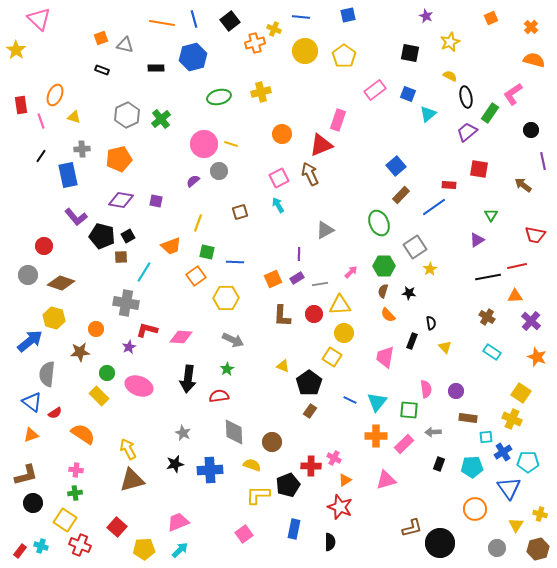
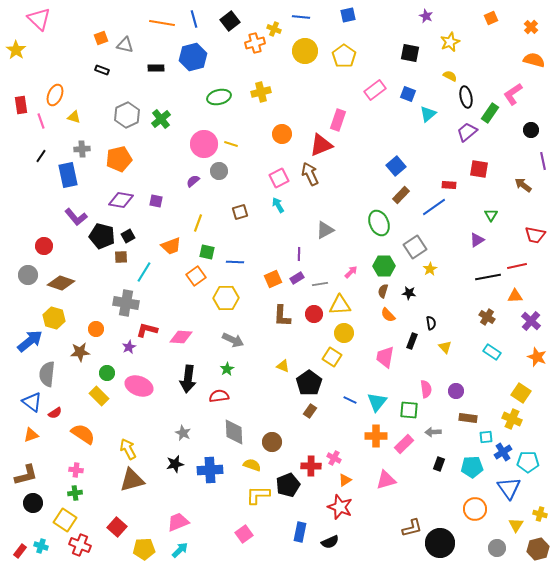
blue rectangle at (294, 529): moved 6 px right, 3 px down
black semicircle at (330, 542): rotated 66 degrees clockwise
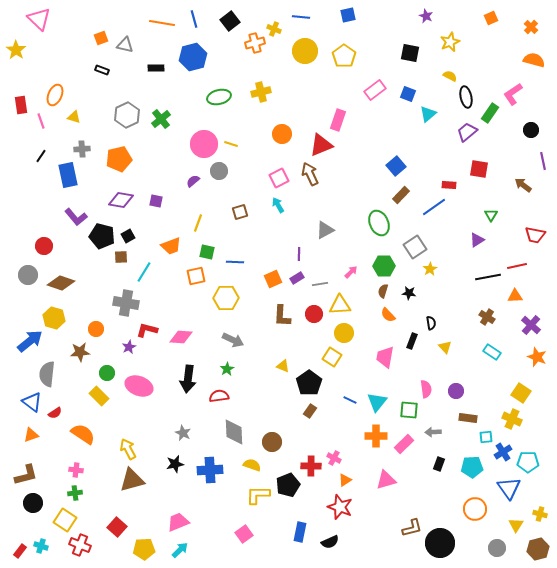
orange square at (196, 276): rotated 24 degrees clockwise
purple cross at (531, 321): moved 4 px down
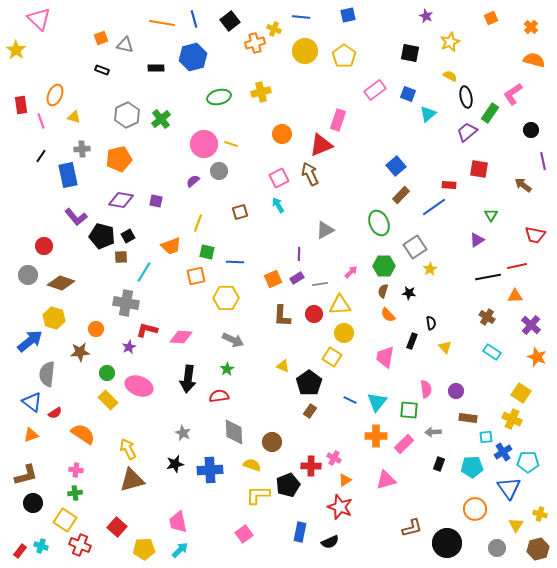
yellow rectangle at (99, 396): moved 9 px right, 4 px down
pink trapezoid at (178, 522): rotated 80 degrees counterclockwise
black circle at (440, 543): moved 7 px right
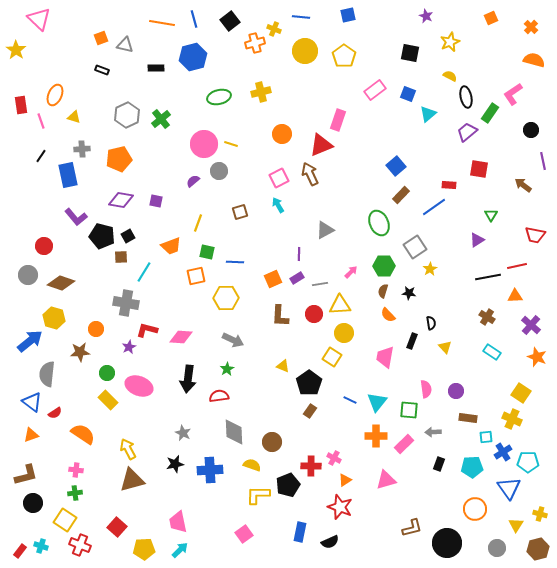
brown L-shape at (282, 316): moved 2 px left
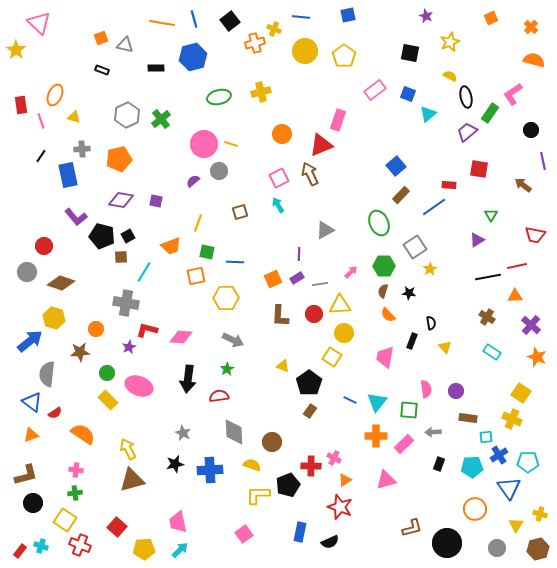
pink triangle at (39, 19): moved 4 px down
gray circle at (28, 275): moved 1 px left, 3 px up
blue cross at (503, 452): moved 4 px left, 3 px down
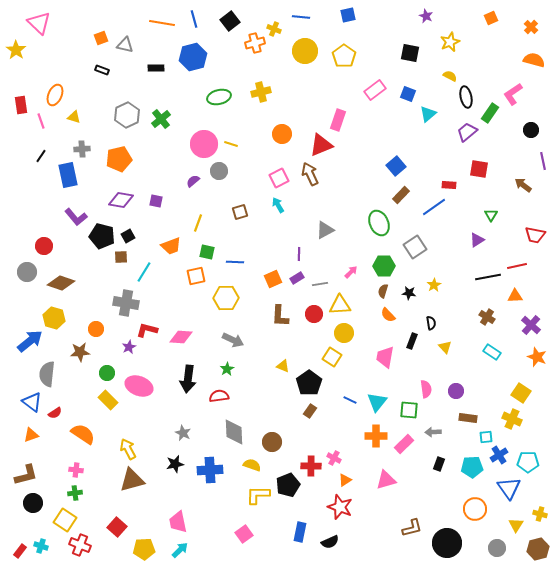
yellow star at (430, 269): moved 4 px right, 16 px down
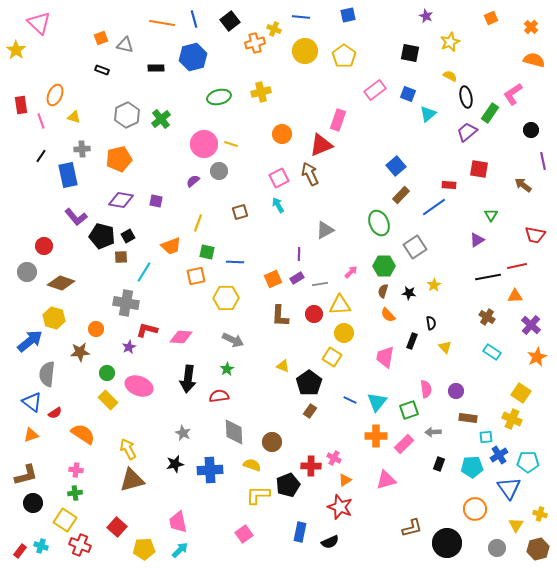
orange star at (537, 357): rotated 24 degrees clockwise
green square at (409, 410): rotated 24 degrees counterclockwise
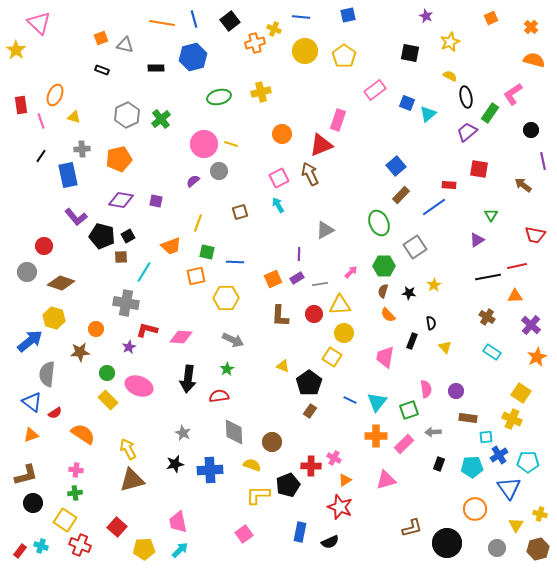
blue square at (408, 94): moved 1 px left, 9 px down
